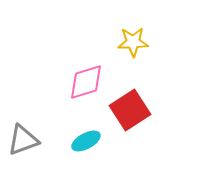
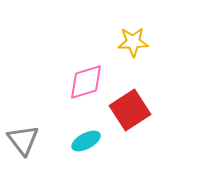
gray triangle: rotated 48 degrees counterclockwise
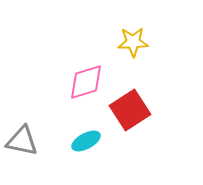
gray triangle: moved 1 px left, 1 px down; rotated 40 degrees counterclockwise
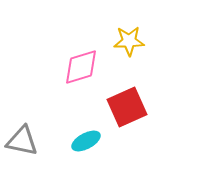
yellow star: moved 4 px left, 1 px up
pink diamond: moved 5 px left, 15 px up
red square: moved 3 px left, 3 px up; rotated 9 degrees clockwise
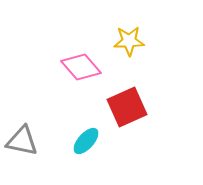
pink diamond: rotated 66 degrees clockwise
cyan ellipse: rotated 20 degrees counterclockwise
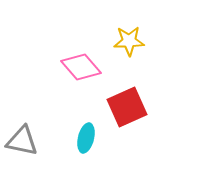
cyan ellipse: moved 3 px up; rotated 28 degrees counterclockwise
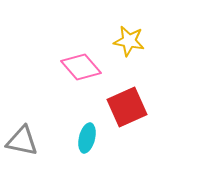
yellow star: rotated 12 degrees clockwise
cyan ellipse: moved 1 px right
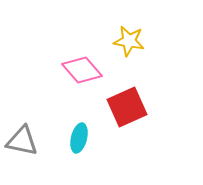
pink diamond: moved 1 px right, 3 px down
cyan ellipse: moved 8 px left
